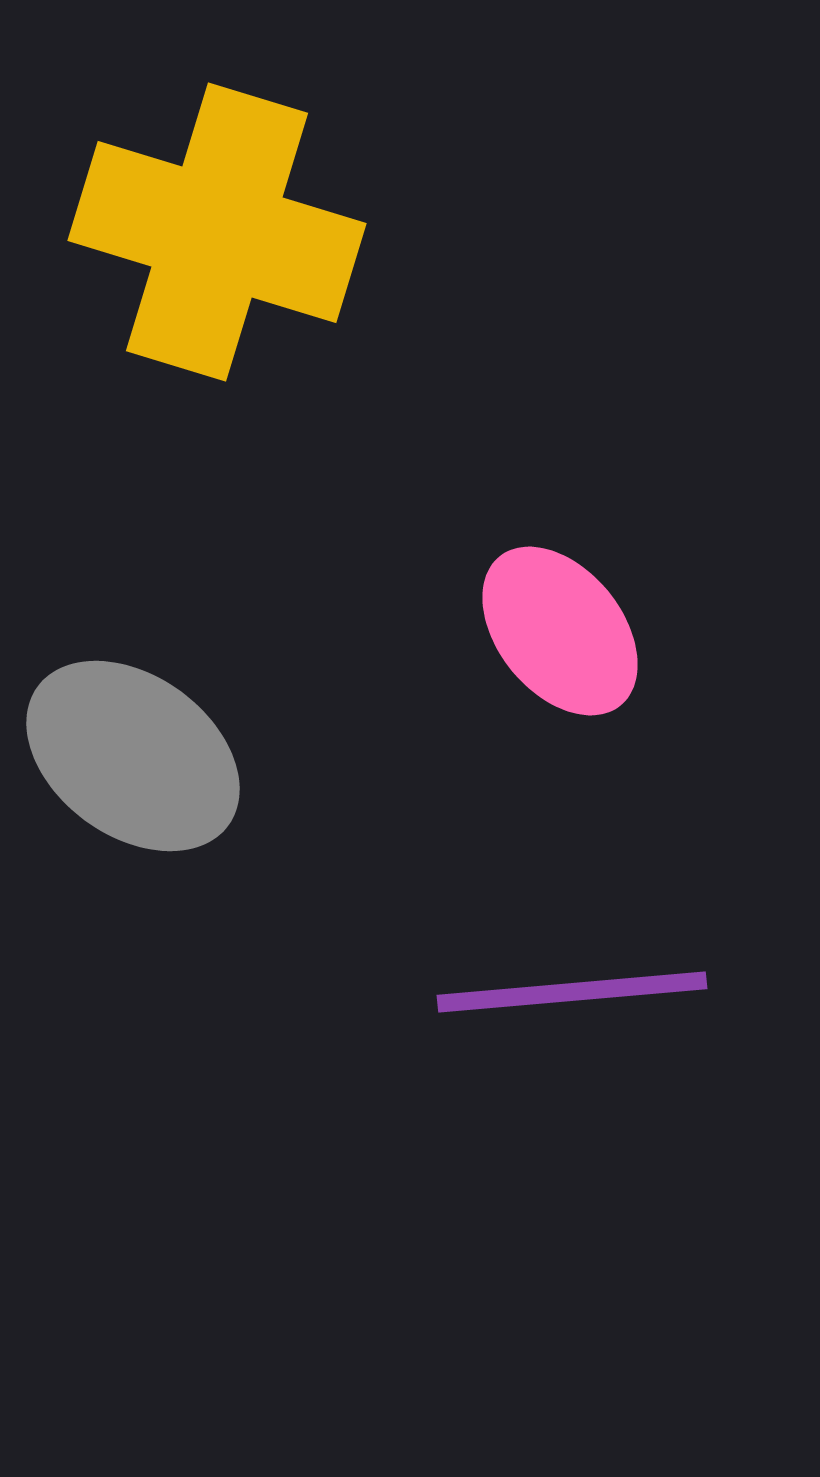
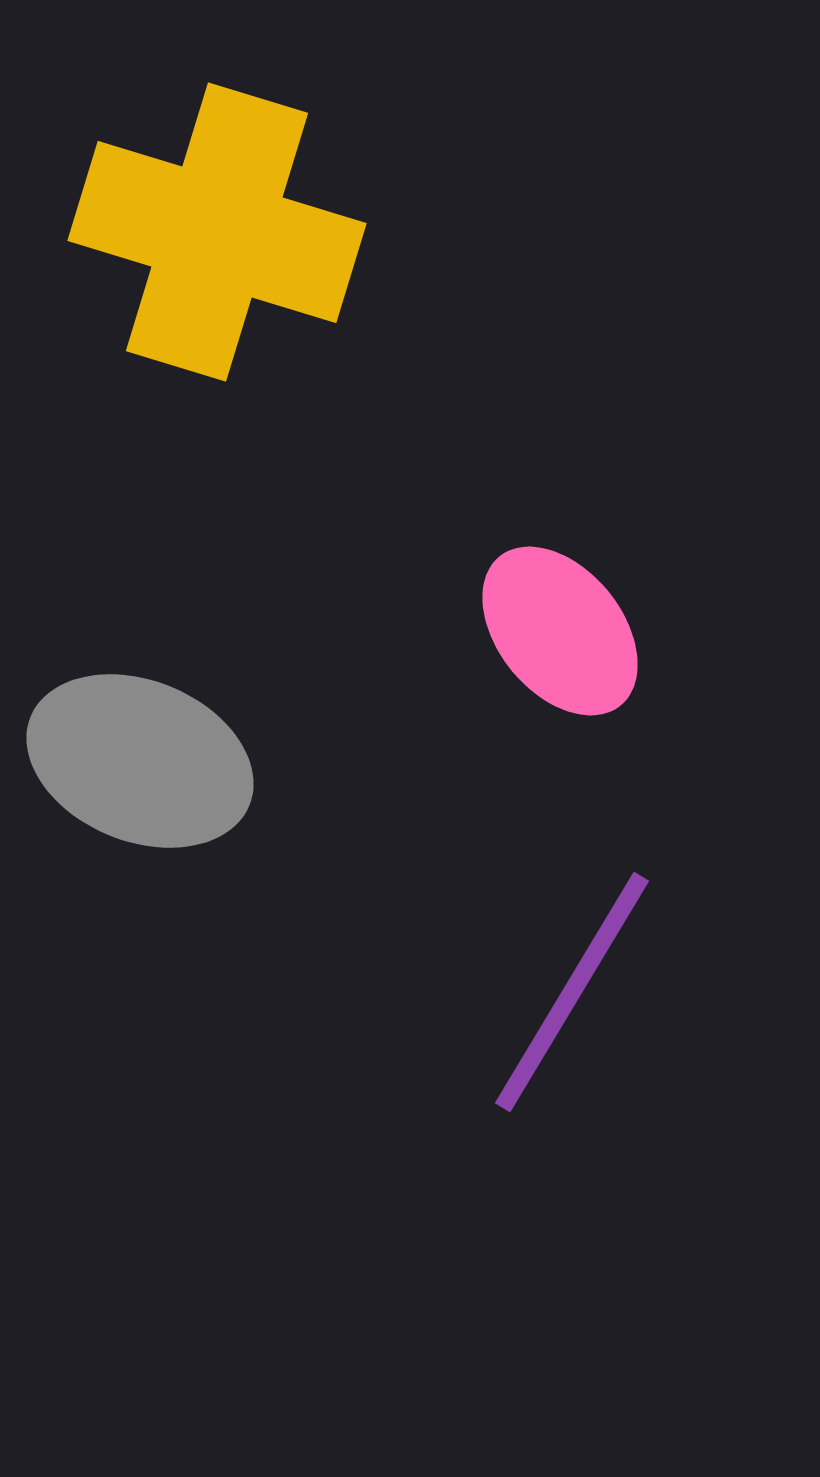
gray ellipse: moved 7 px right, 5 px down; rotated 14 degrees counterclockwise
purple line: rotated 54 degrees counterclockwise
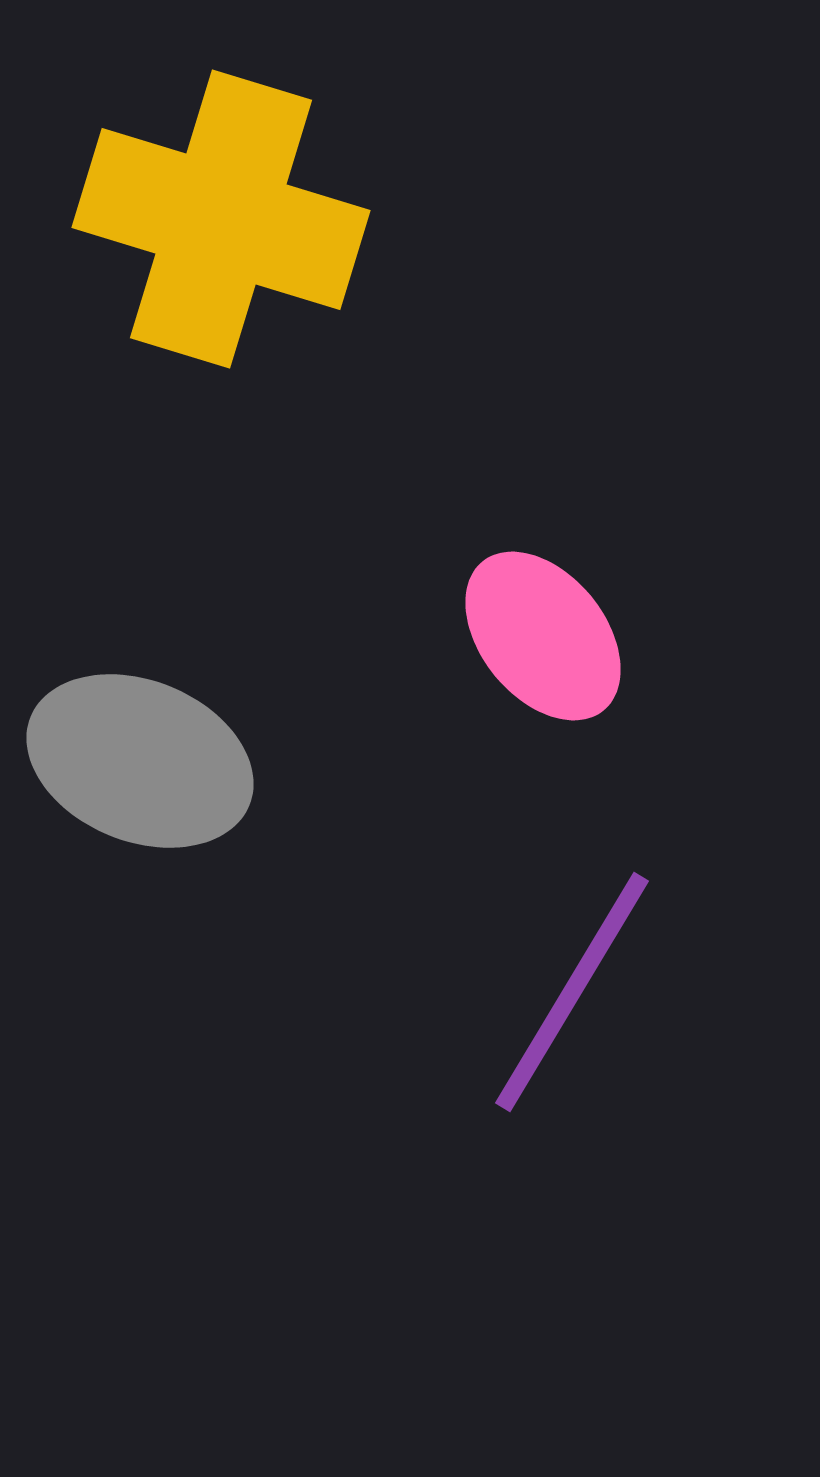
yellow cross: moved 4 px right, 13 px up
pink ellipse: moved 17 px left, 5 px down
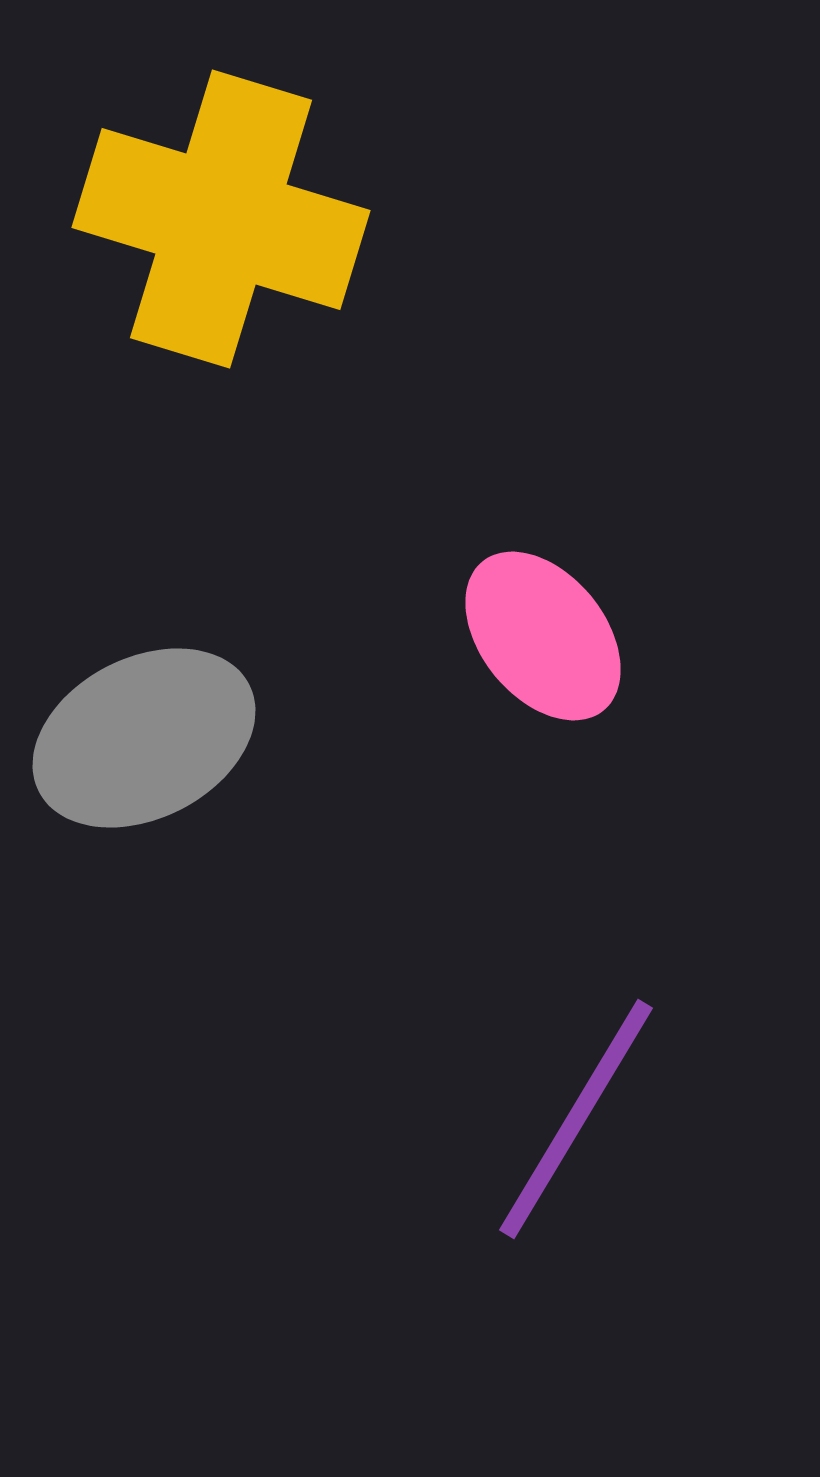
gray ellipse: moved 4 px right, 23 px up; rotated 49 degrees counterclockwise
purple line: moved 4 px right, 127 px down
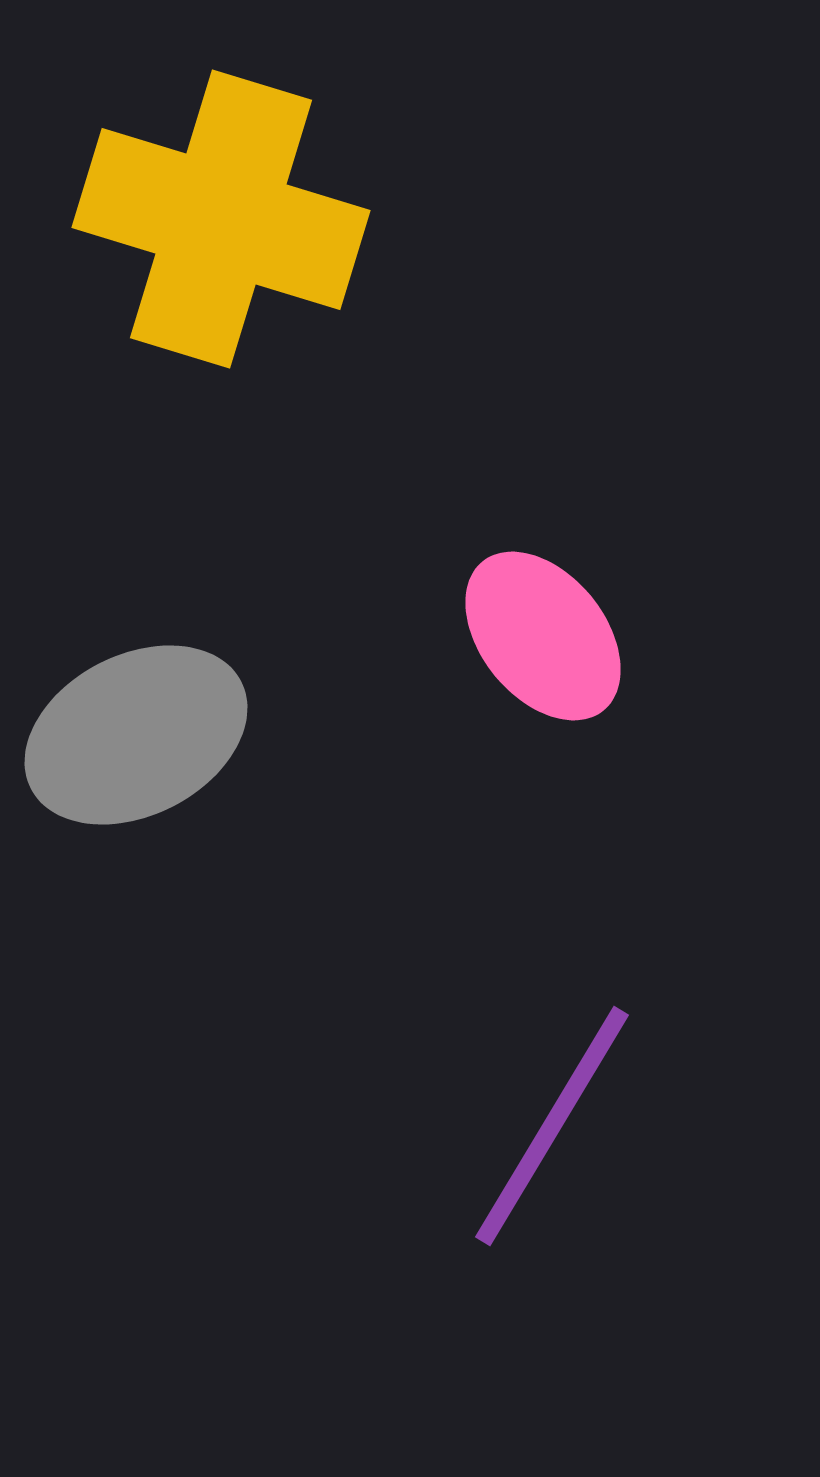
gray ellipse: moved 8 px left, 3 px up
purple line: moved 24 px left, 7 px down
